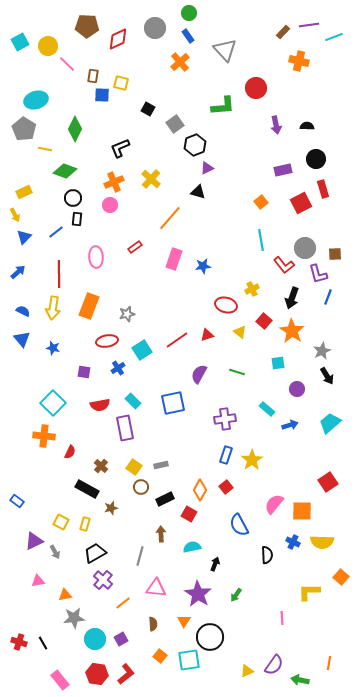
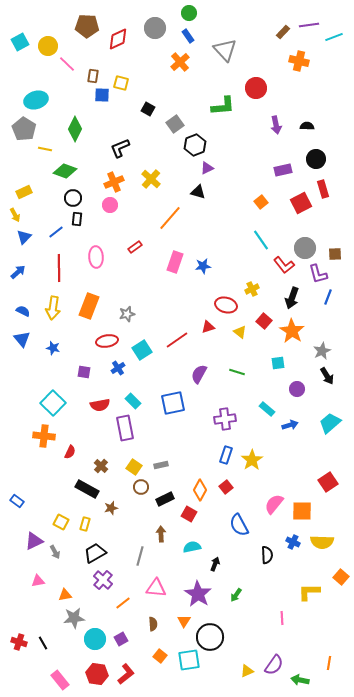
cyan line at (261, 240): rotated 25 degrees counterclockwise
pink rectangle at (174, 259): moved 1 px right, 3 px down
red line at (59, 274): moved 6 px up
red triangle at (207, 335): moved 1 px right, 8 px up
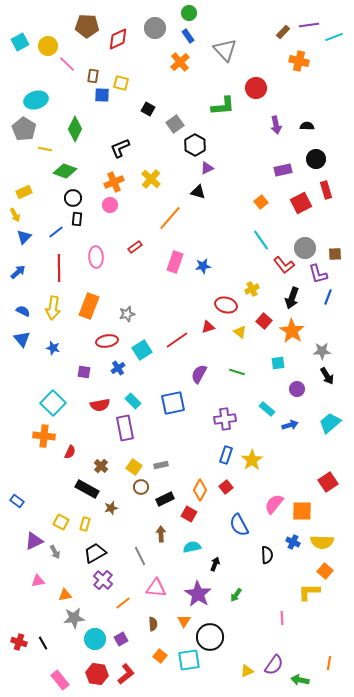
black hexagon at (195, 145): rotated 10 degrees counterclockwise
red rectangle at (323, 189): moved 3 px right, 1 px down
gray star at (322, 351): rotated 24 degrees clockwise
gray line at (140, 556): rotated 42 degrees counterclockwise
orange square at (341, 577): moved 16 px left, 6 px up
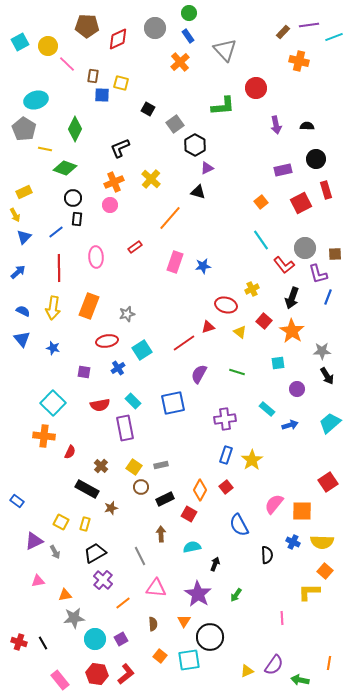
green diamond at (65, 171): moved 3 px up
red line at (177, 340): moved 7 px right, 3 px down
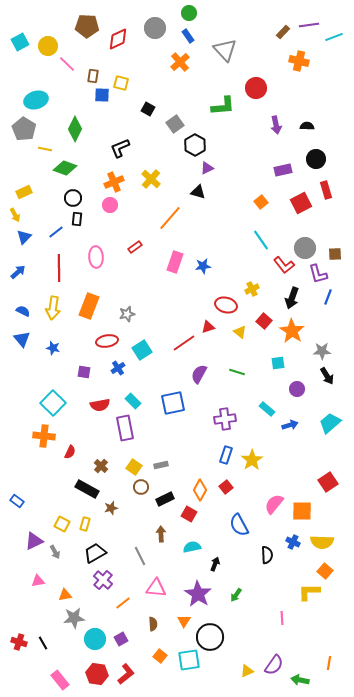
yellow square at (61, 522): moved 1 px right, 2 px down
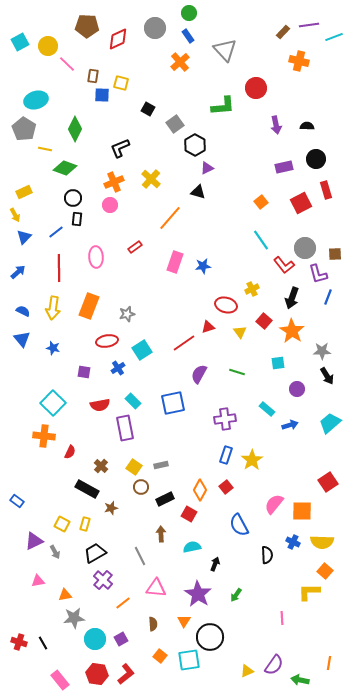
purple rectangle at (283, 170): moved 1 px right, 3 px up
yellow triangle at (240, 332): rotated 16 degrees clockwise
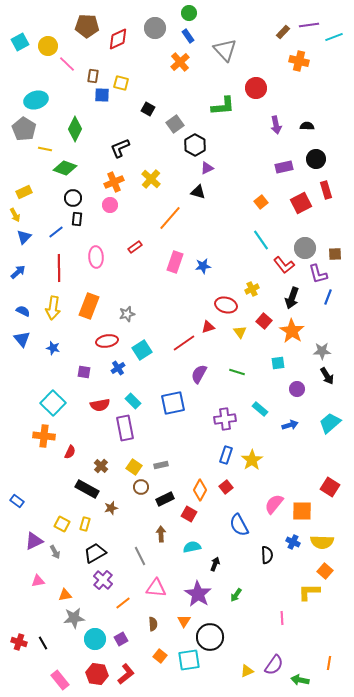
cyan rectangle at (267, 409): moved 7 px left
red square at (328, 482): moved 2 px right, 5 px down; rotated 24 degrees counterclockwise
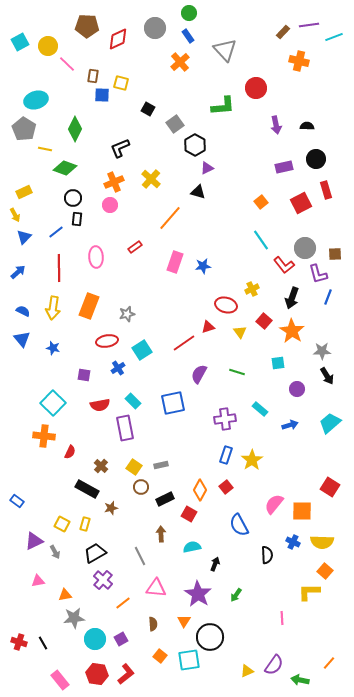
purple square at (84, 372): moved 3 px down
orange line at (329, 663): rotated 32 degrees clockwise
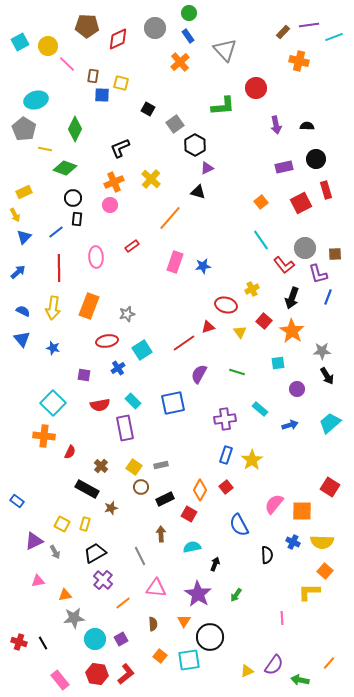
red rectangle at (135, 247): moved 3 px left, 1 px up
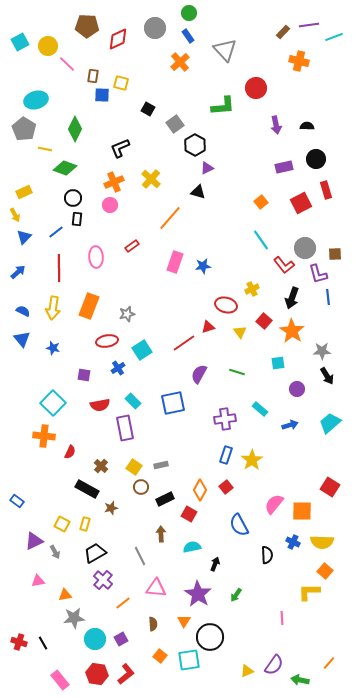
blue line at (328, 297): rotated 28 degrees counterclockwise
